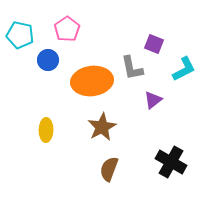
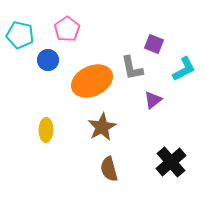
orange ellipse: rotated 18 degrees counterclockwise
black cross: rotated 20 degrees clockwise
brown semicircle: rotated 35 degrees counterclockwise
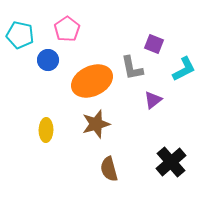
brown star: moved 6 px left, 3 px up; rotated 12 degrees clockwise
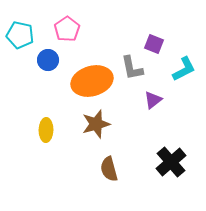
orange ellipse: rotated 9 degrees clockwise
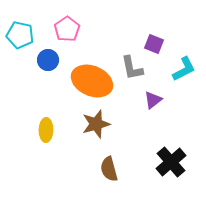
orange ellipse: rotated 39 degrees clockwise
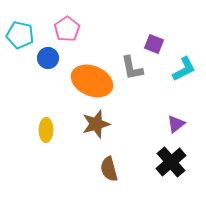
blue circle: moved 2 px up
purple triangle: moved 23 px right, 24 px down
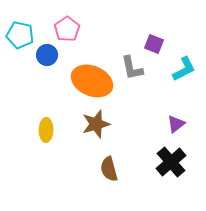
blue circle: moved 1 px left, 3 px up
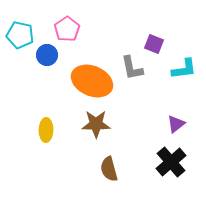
cyan L-shape: rotated 20 degrees clockwise
brown star: rotated 16 degrees clockwise
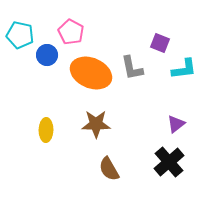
pink pentagon: moved 4 px right, 3 px down; rotated 10 degrees counterclockwise
purple square: moved 6 px right, 1 px up
orange ellipse: moved 1 px left, 8 px up
black cross: moved 2 px left
brown semicircle: rotated 15 degrees counterclockwise
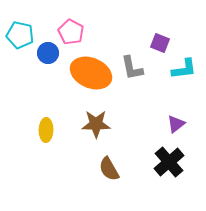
blue circle: moved 1 px right, 2 px up
